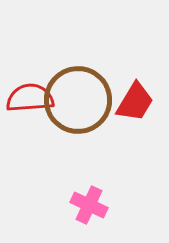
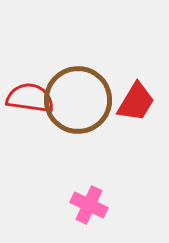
red semicircle: rotated 12 degrees clockwise
red trapezoid: moved 1 px right
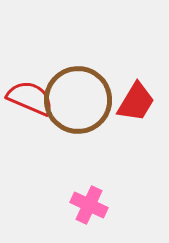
red semicircle: rotated 15 degrees clockwise
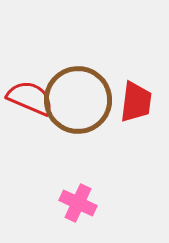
red trapezoid: rotated 24 degrees counterclockwise
pink cross: moved 11 px left, 2 px up
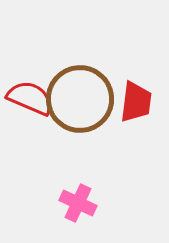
brown circle: moved 2 px right, 1 px up
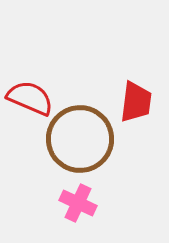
brown circle: moved 40 px down
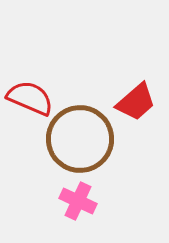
red trapezoid: rotated 42 degrees clockwise
pink cross: moved 2 px up
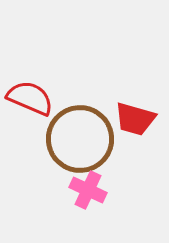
red trapezoid: moved 1 px left, 17 px down; rotated 57 degrees clockwise
pink cross: moved 10 px right, 11 px up
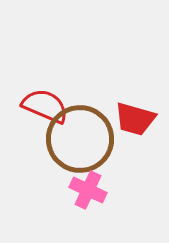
red semicircle: moved 15 px right, 8 px down
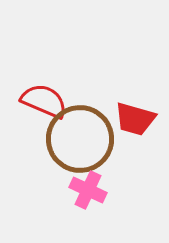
red semicircle: moved 1 px left, 5 px up
